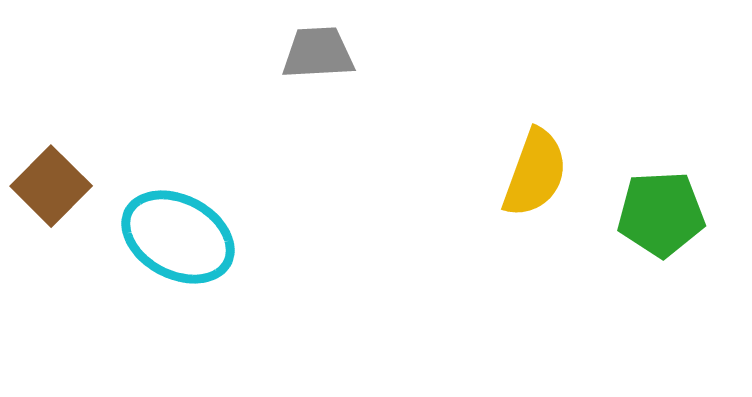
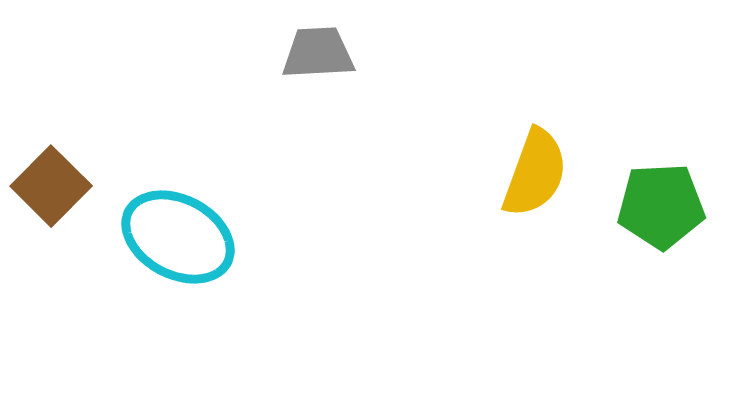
green pentagon: moved 8 px up
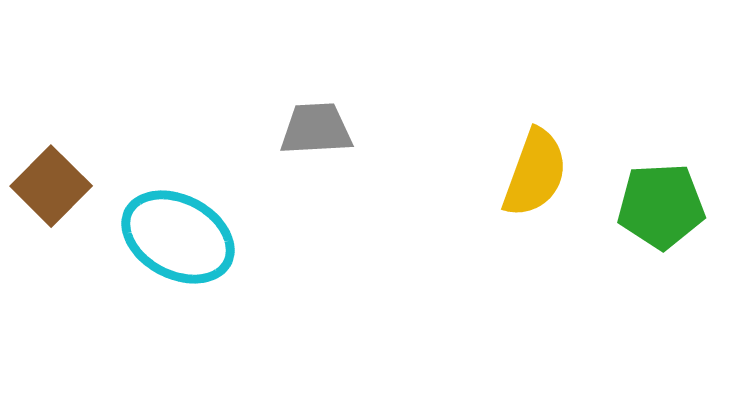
gray trapezoid: moved 2 px left, 76 px down
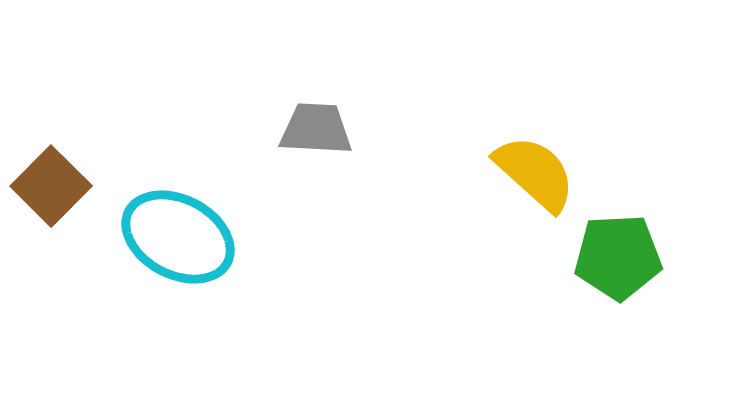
gray trapezoid: rotated 6 degrees clockwise
yellow semicircle: rotated 68 degrees counterclockwise
green pentagon: moved 43 px left, 51 px down
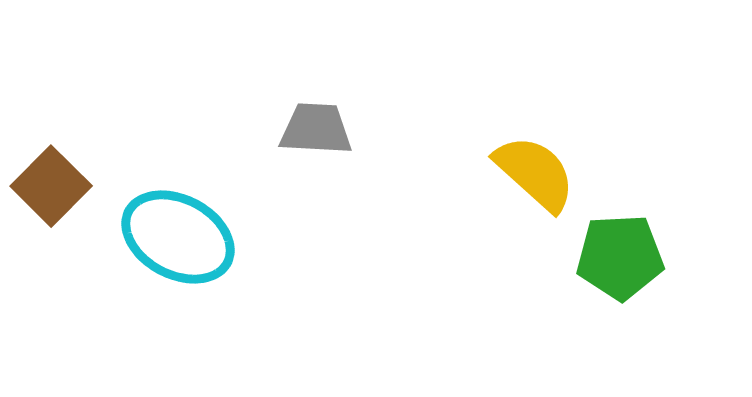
green pentagon: moved 2 px right
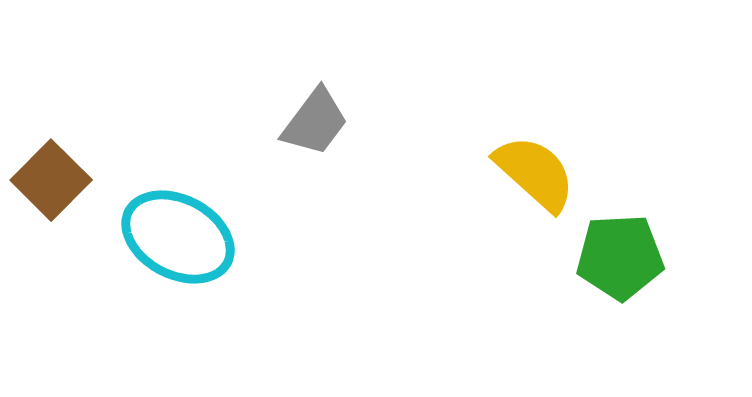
gray trapezoid: moved 1 px left, 7 px up; rotated 124 degrees clockwise
brown square: moved 6 px up
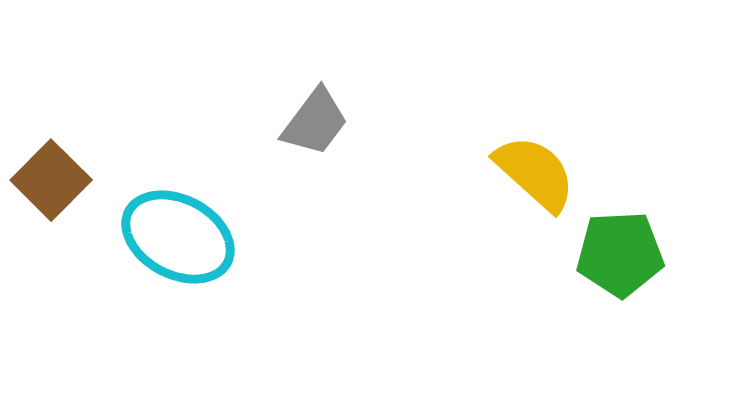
green pentagon: moved 3 px up
